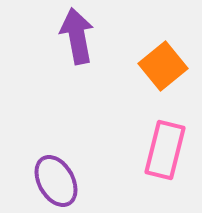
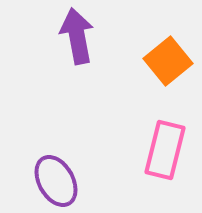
orange square: moved 5 px right, 5 px up
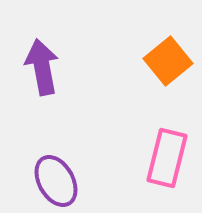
purple arrow: moved 35 px left, 31 px down
pink rectangle: moved 2 px right, 8 px down
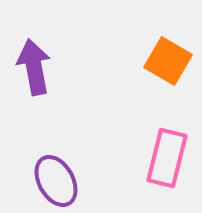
orange square: rotated 21 degrees counterclockwise
purple arrow: moved 8 px left
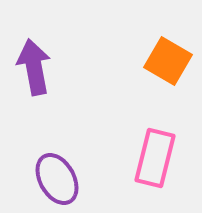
pink rectangle: moved 12 px left
purple ellipse: moved 1 px right, 2 px up
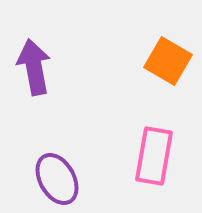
pink rectangle: moved 1 px left, 2 px up; rotated 4 degrees counterclockwise
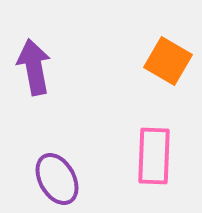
pink rectangle: rotated 8 degrees counterclockwise
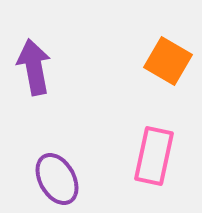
pink rectangle: rotated 10 degrees clockwise
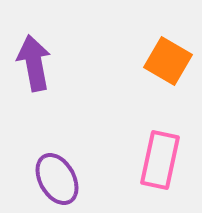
purple arrow: moved 4 px up
pink rectangle: moved 6 px right, 4 px down
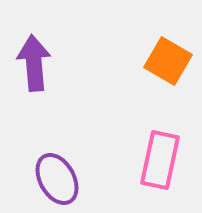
purple arrow: rotated 6 degrees clockwise
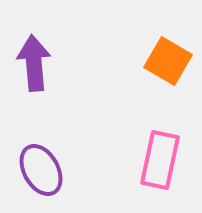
purple ellipse: moved 16 px left, 9 px up
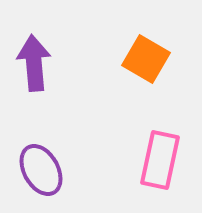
orange square: moved 22 px left, 2 px up
